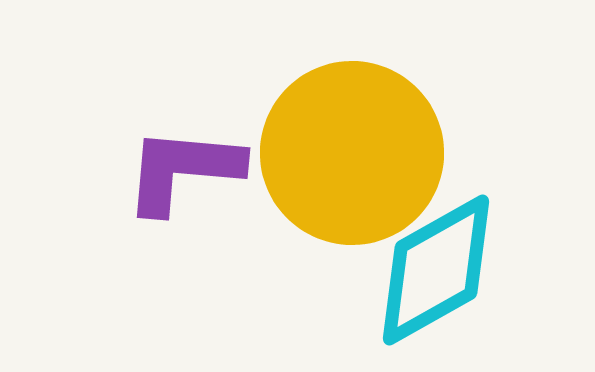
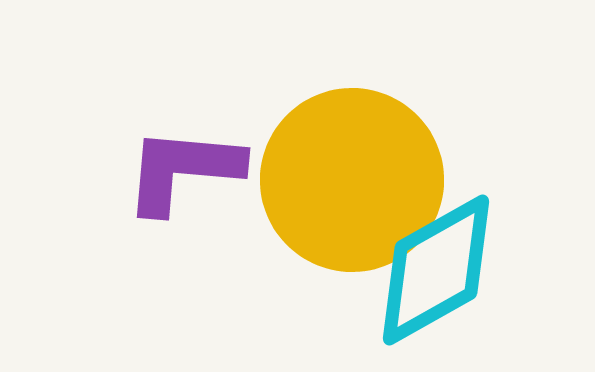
yellow circle: moved 27 px down
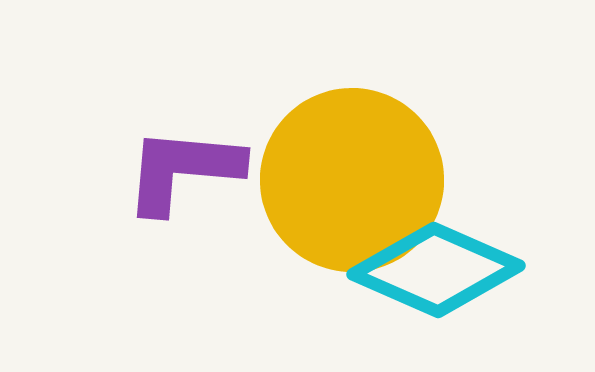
cyan diamond: rotated 53 degrees clockwise
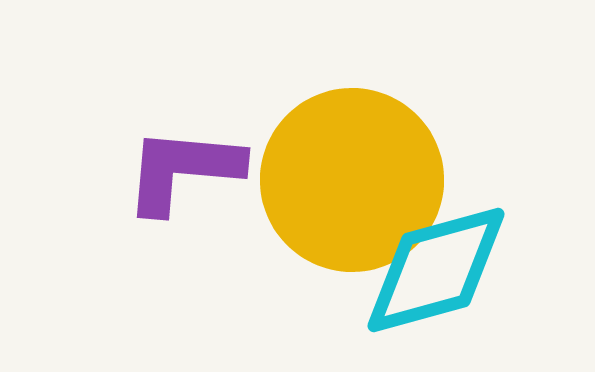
cyan diamond: rotated 39 degrees counterclockwise
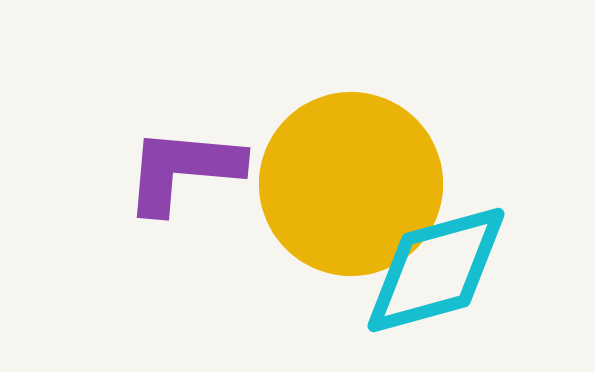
yellow circle: moved 1 px left, 4 px down
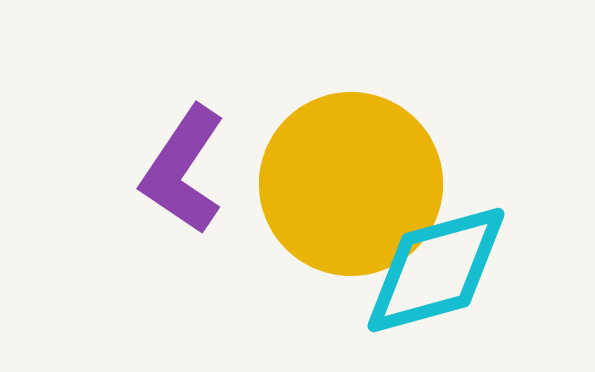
purple L-shape: rotated 61 degrees counterclockwise
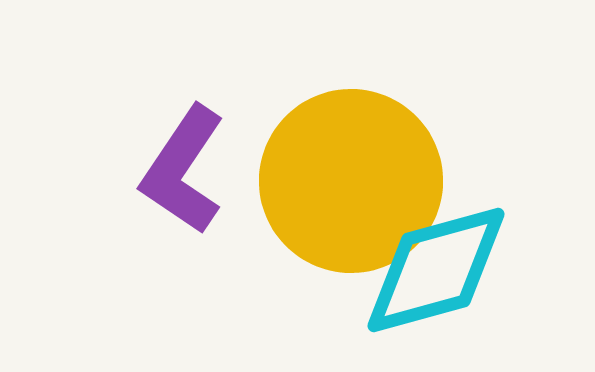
yellow circle: moved 3 px up
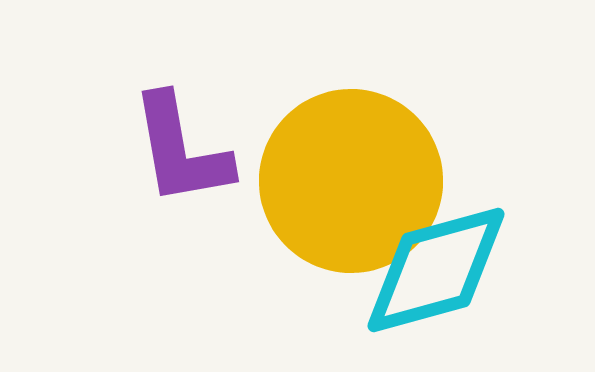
purple L-shape: moved 2 px left, 20 px up; rotated 44 degrees counterclockwise
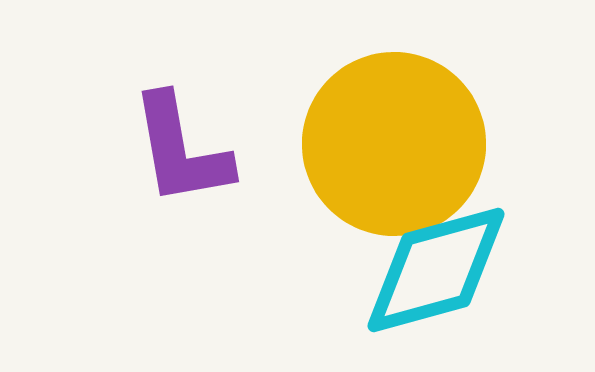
yellow circle: moved 43 px right, 37 px up
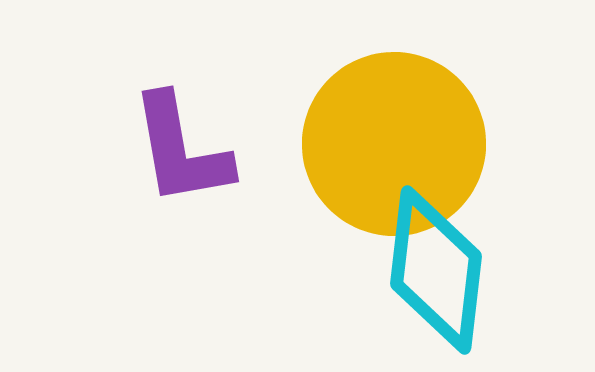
cyan diamond: rotated 68 degrees counterclockwise
